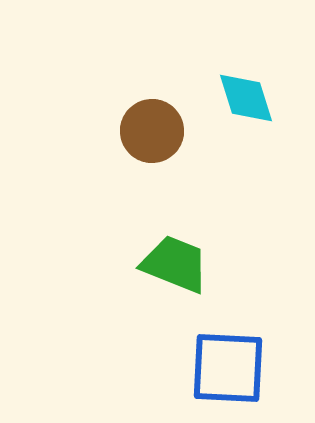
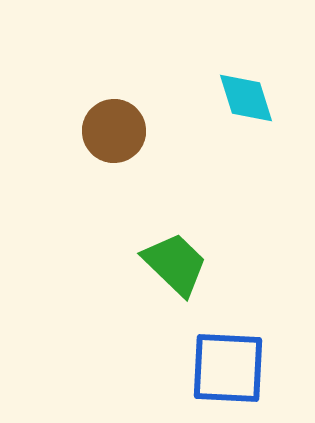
brown circle: moved 38 px left
green trapezoid: rotated 22 degrees clockwise
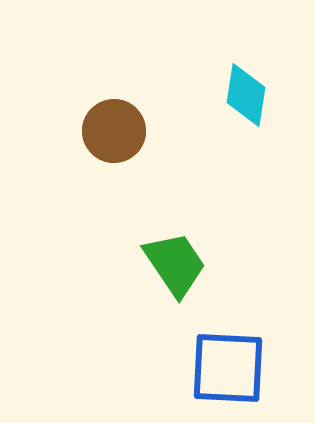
cyan diamond: moved 3 px up; rotated 26 degrees clockwise
green trapezoid: rotated 12 degrees clockwise
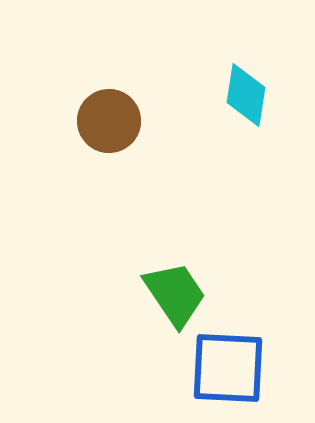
brown circle: moved 5 px left, 10 px up
green trapezoid: moved 30 px down
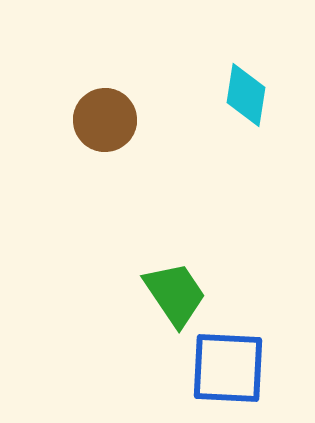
brown circle: moved 4 px left, 1 px up
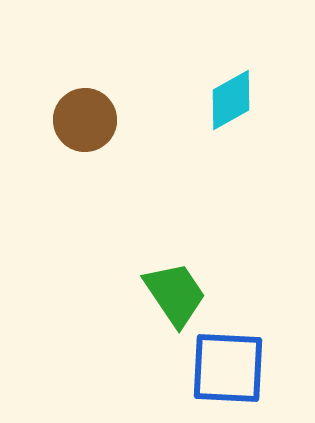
cyan diamond: moved 15 px left, 5 px down; rotated 52 degrees clockwise
brown circle: moved 20 px left
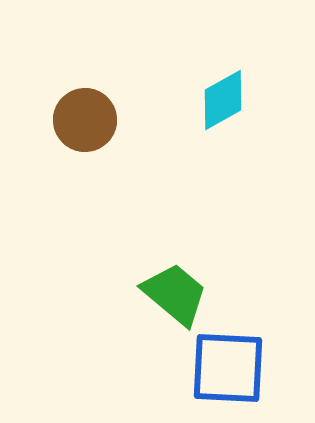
cyan diamond: moved 8 px left
green trapezoid: rotated 16 degrees counterclockwise
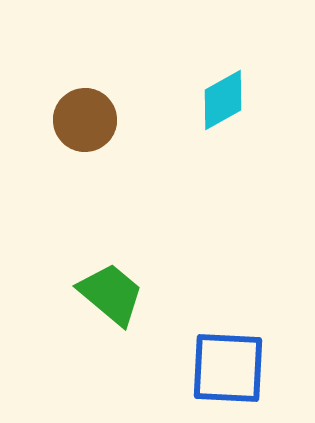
green trapezoid: moved 64 px left
